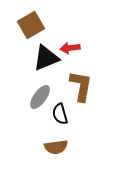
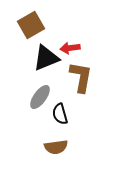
brown L-shape: moved 9 px up
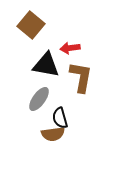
brown square: rotated 20 degrees counterclockwise
black triangle: moved 7 px down; rotated 32 degrees clockwise
gray ellipse: moved 1 px left, 2 px down
black semicircle: moved 4 px down
brown semicircle: moved 3 px left, 13 px up
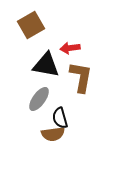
brown square: rotated 20 degrees clockwise
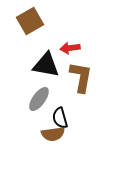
brown square: moved 1 px left, 4 px up
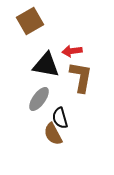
red arrow: moved 2 px right, 3 px down
brown semicircle: rotated 70 degrees clockwise
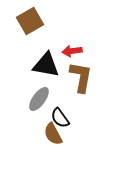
black semicircle: rotated 20 degrees counterclockwise
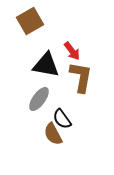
red arrow: rotated 120 degrees counterclockwise
black semicircle: moved 2 px right, 1 px down
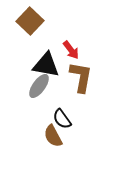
brown square: rotated 16 degrees counterclockwise
red arrow: moved 1 px left, 1 px up
gray ellipse: moved 13 px up
brown semicircle: moved 2 px down
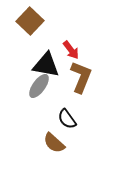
brown L-shape: rotated 12 degrees clockwise
black semicircle: moved 5 px right
brown semicircle: moved 1 px right, 7 px down; rotated 20 degrees counterclockwise
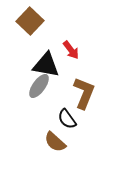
brown L-shape: moved 3 px right, 16 px down
brown semicircle: moved 1 px right, 1 px up
